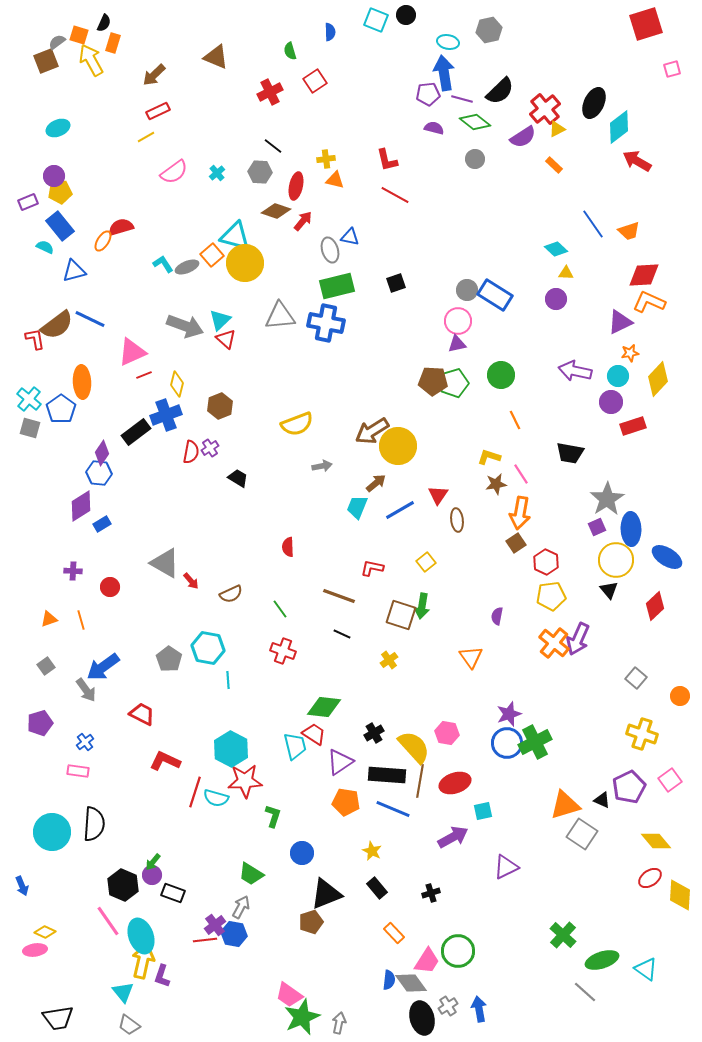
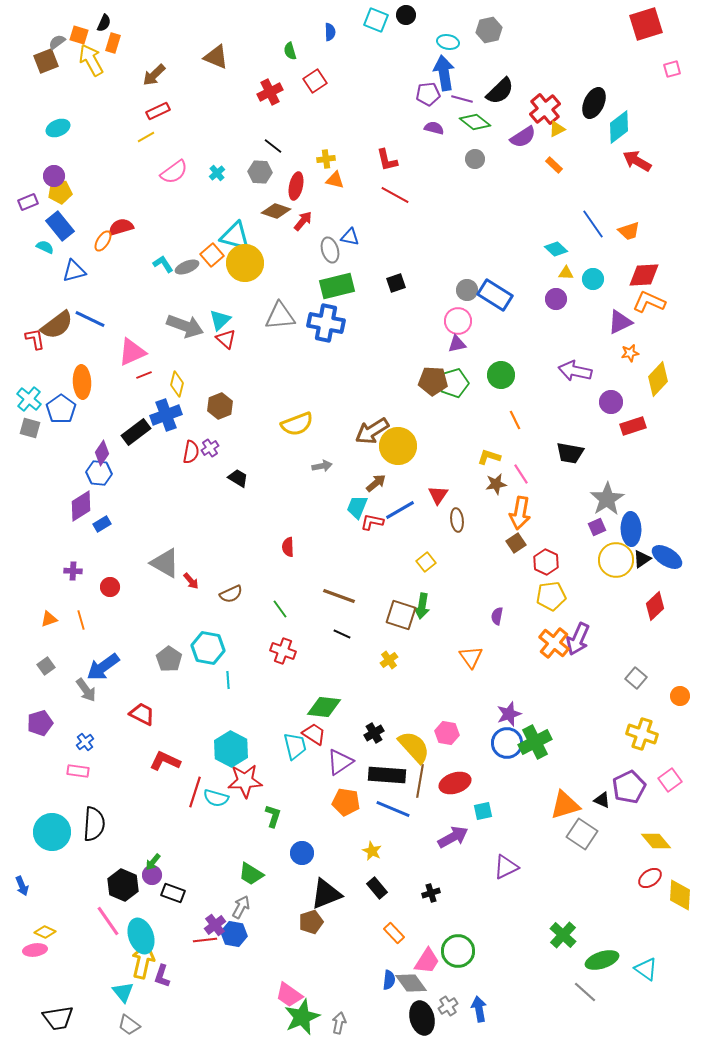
cyan circle at (618, 376): moved 25 px left, 97 px up
red L-shape at (372, 568): moved 46 px up
black triangle at (609, 590): moved 33 px right, 31 px up; rotated 36 degrees clockwise
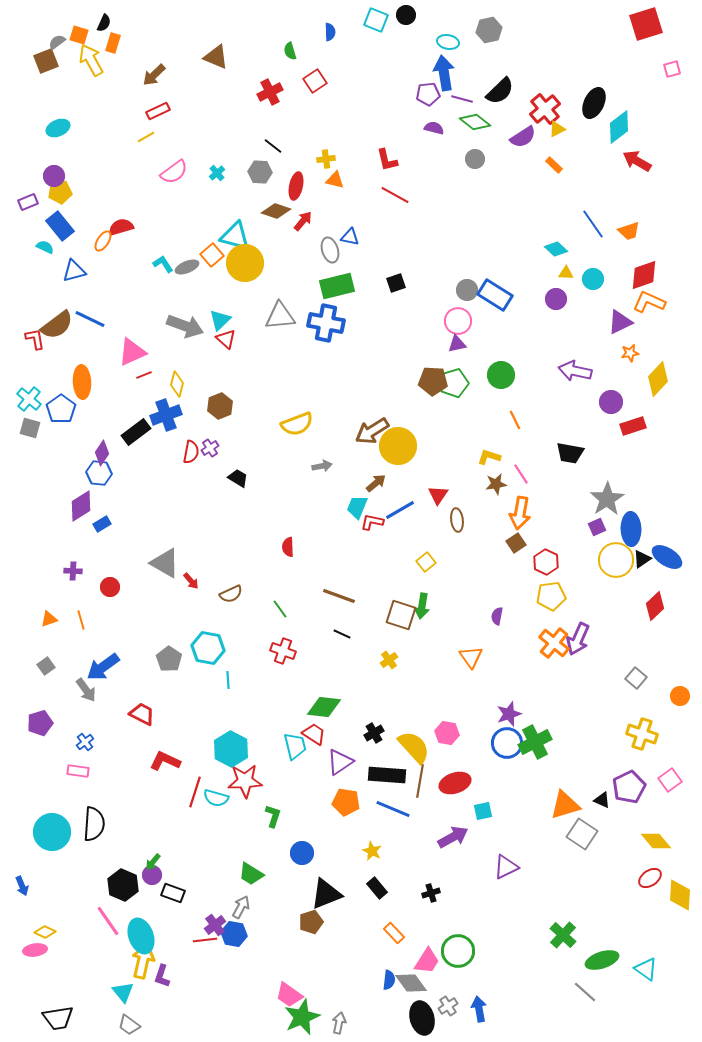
red diamond at (644, 275): rotated 16 degrees counterclockwise
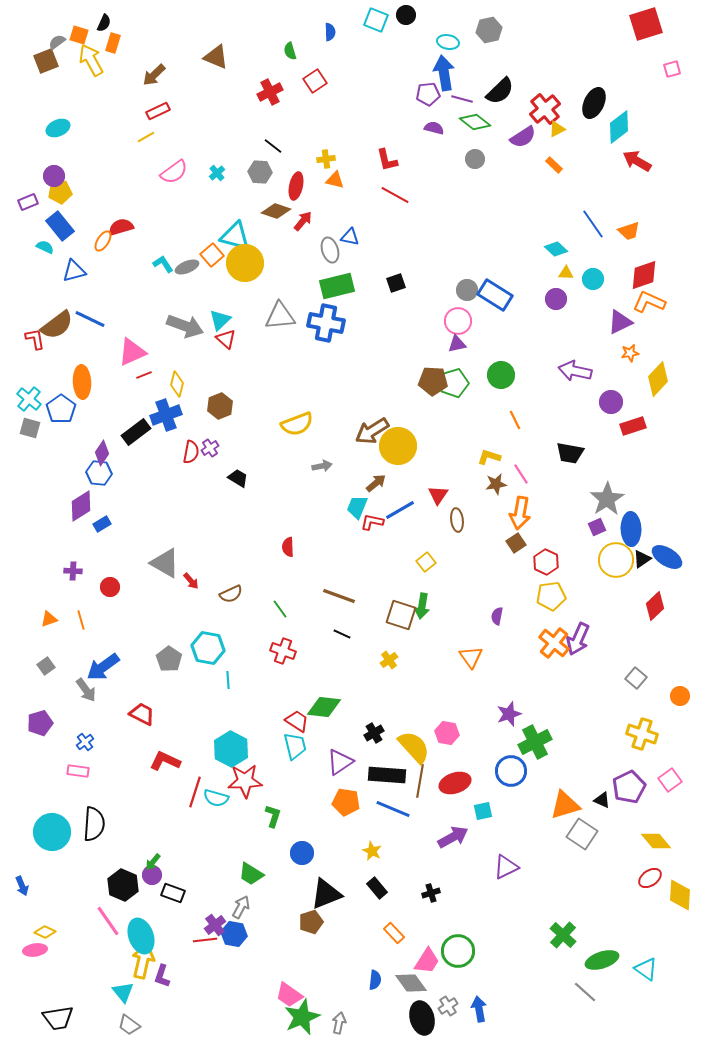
red trapezoid at (314, 734): moved 17 px left, 13 px up
blue circle at (507, 743): moved 4 px right, 28 px down
blue semicircle at (389, 980): moved 14 px left
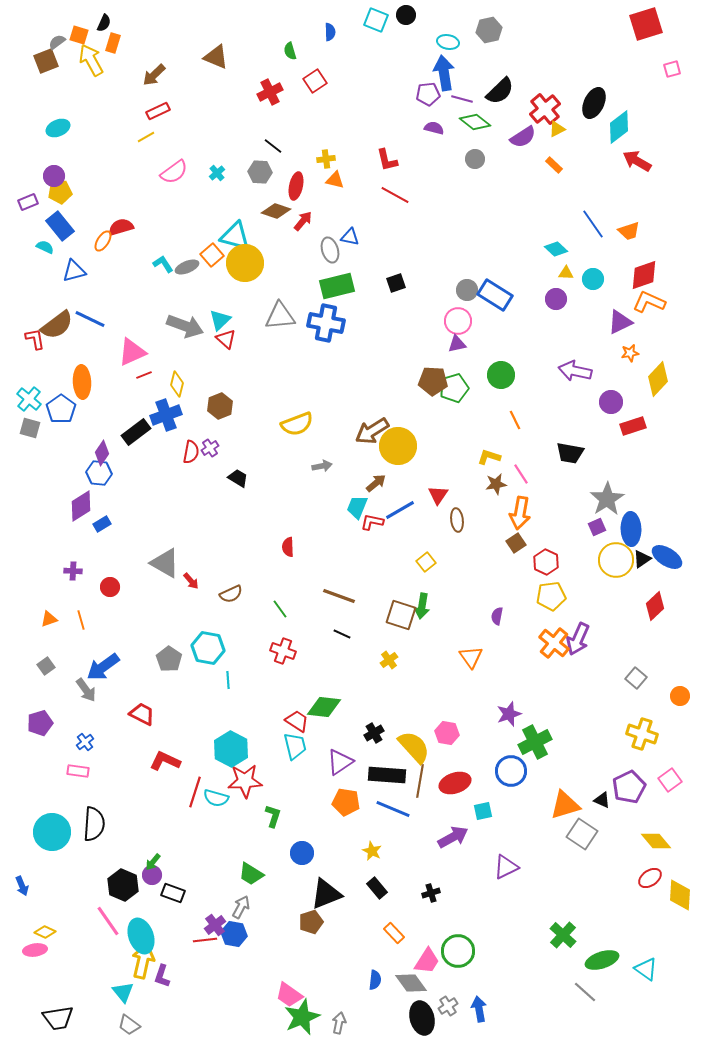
green pentagon at (454, 383): moved 5 px down
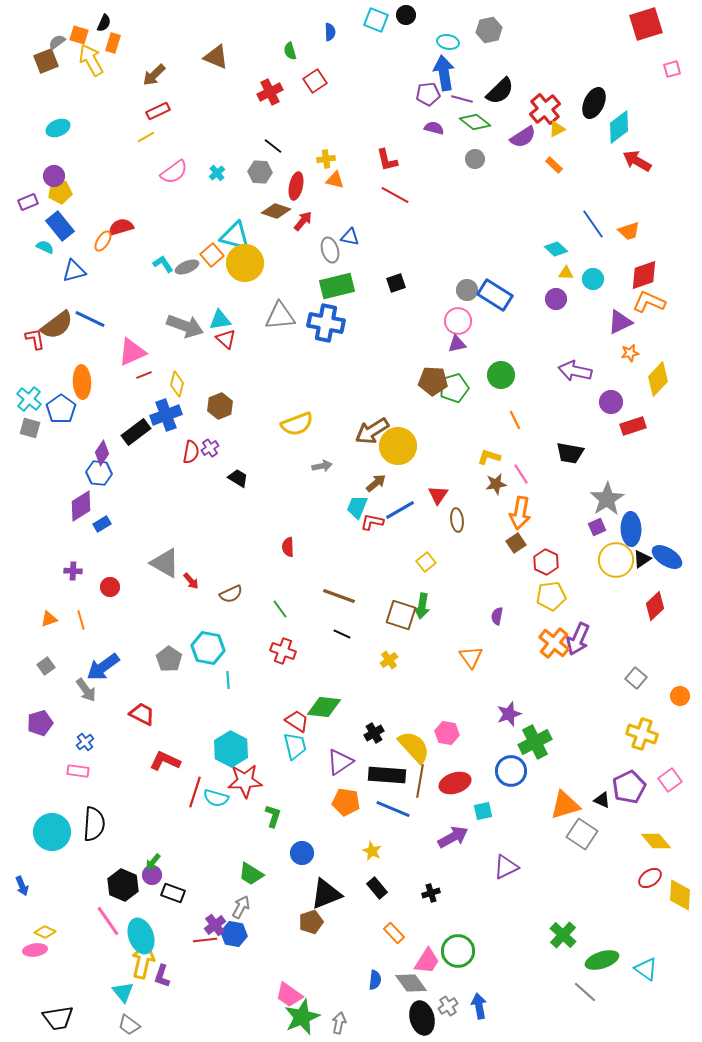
cyan triangle at (220, 320): rotated 35 degrees clockwise
blue arrow at (479, 1009): moved 3 px up
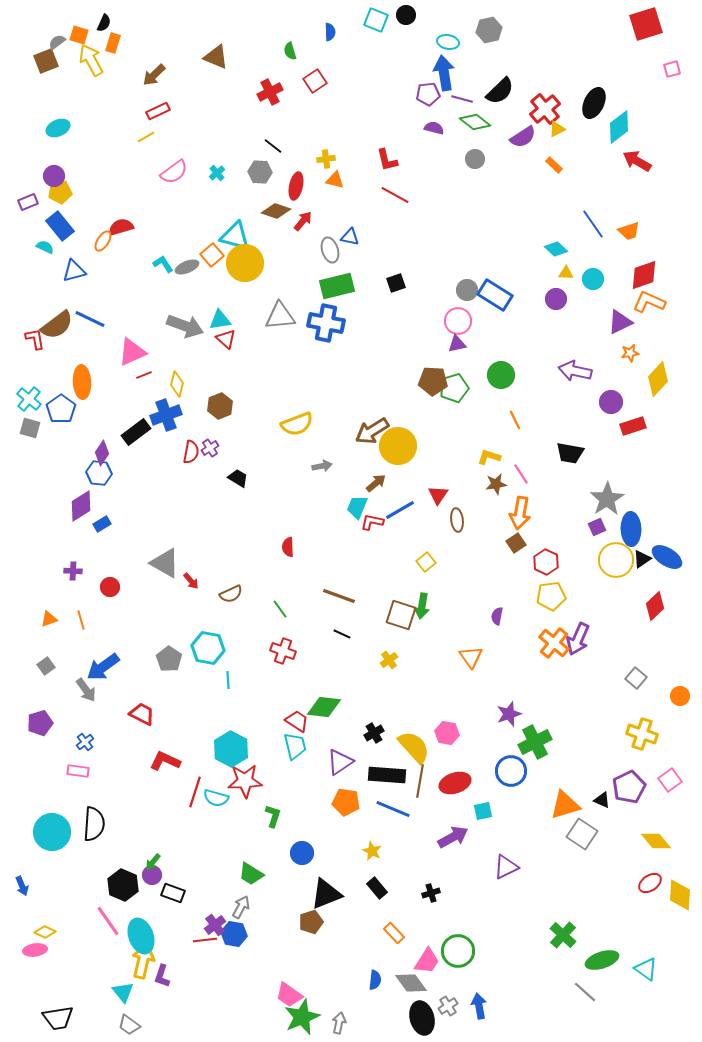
red ellipse at (650, 878): moved 5 px down
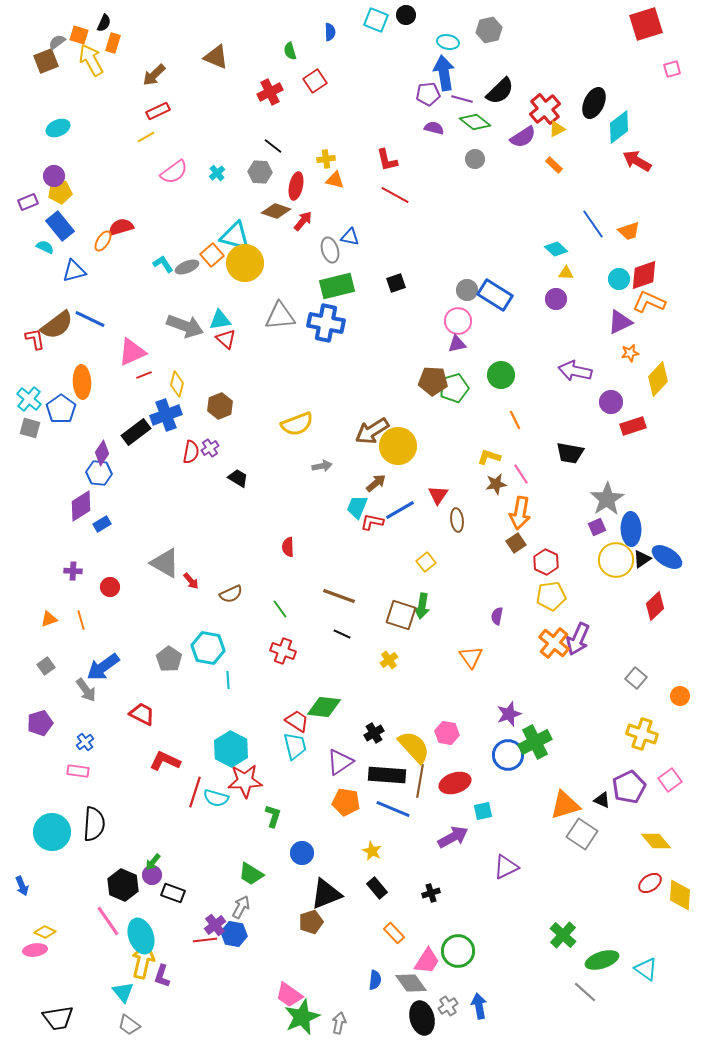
cyan circle at (593, 279): moved 26 px right
blue circle at (511, 771): moved 3 px left, 16 px up
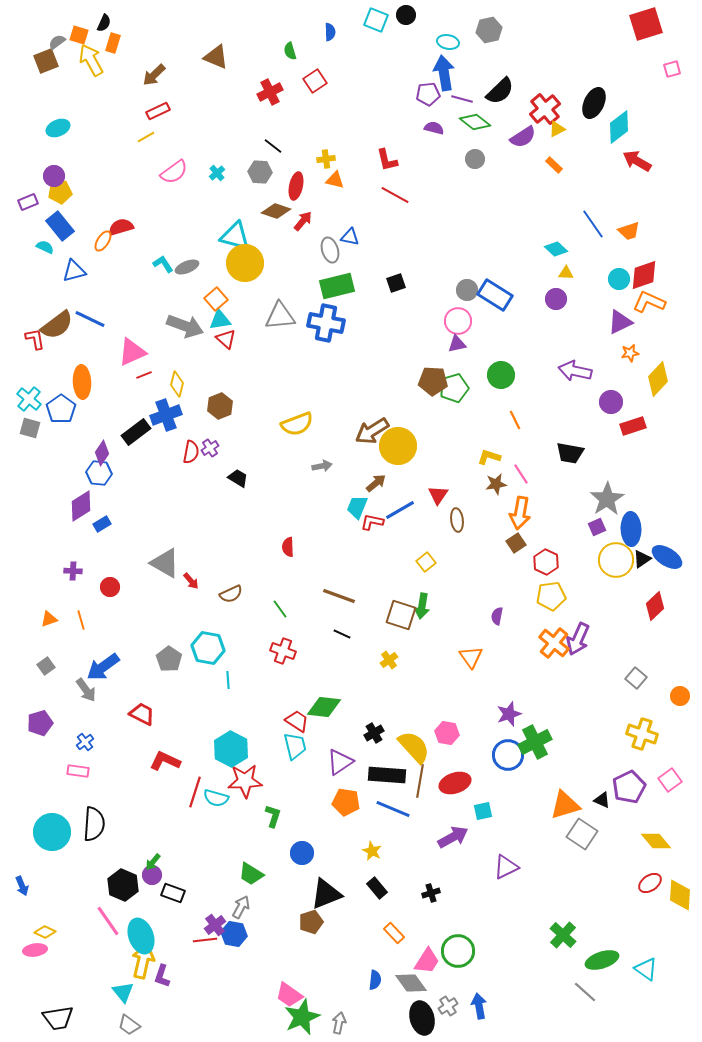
orange square at (212, 255): moved 4 px right, 44 px down
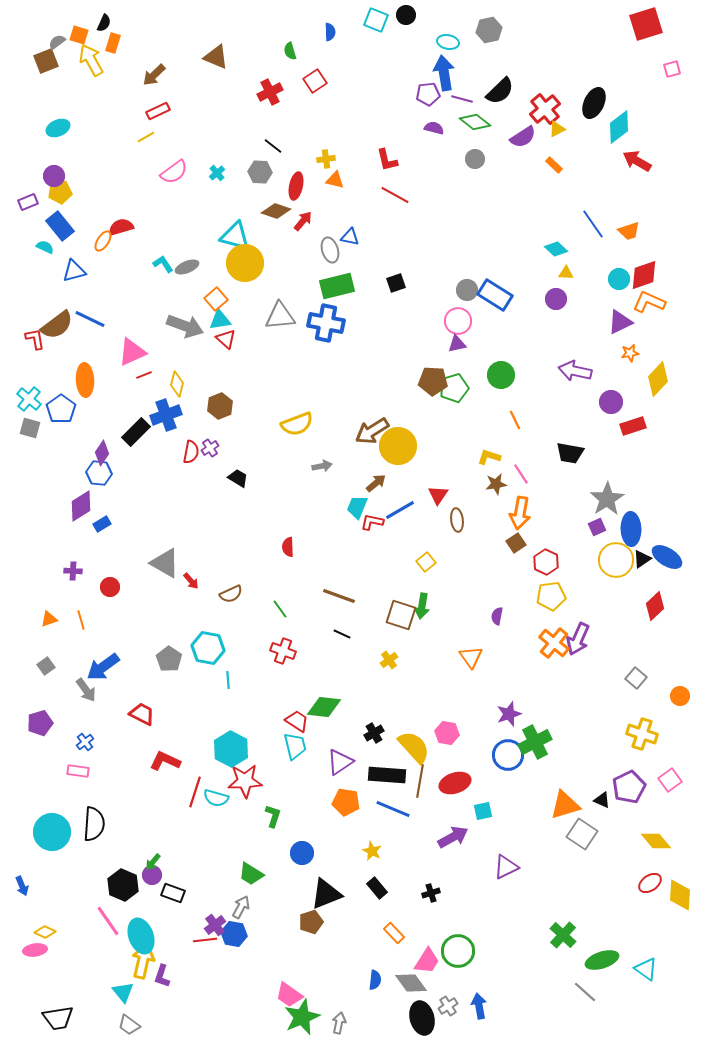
orange ellipse at (82, 382): moved 3 px right, 2 px up
black rectangle at (136, 432): rotated 8 degrees counterclockwise
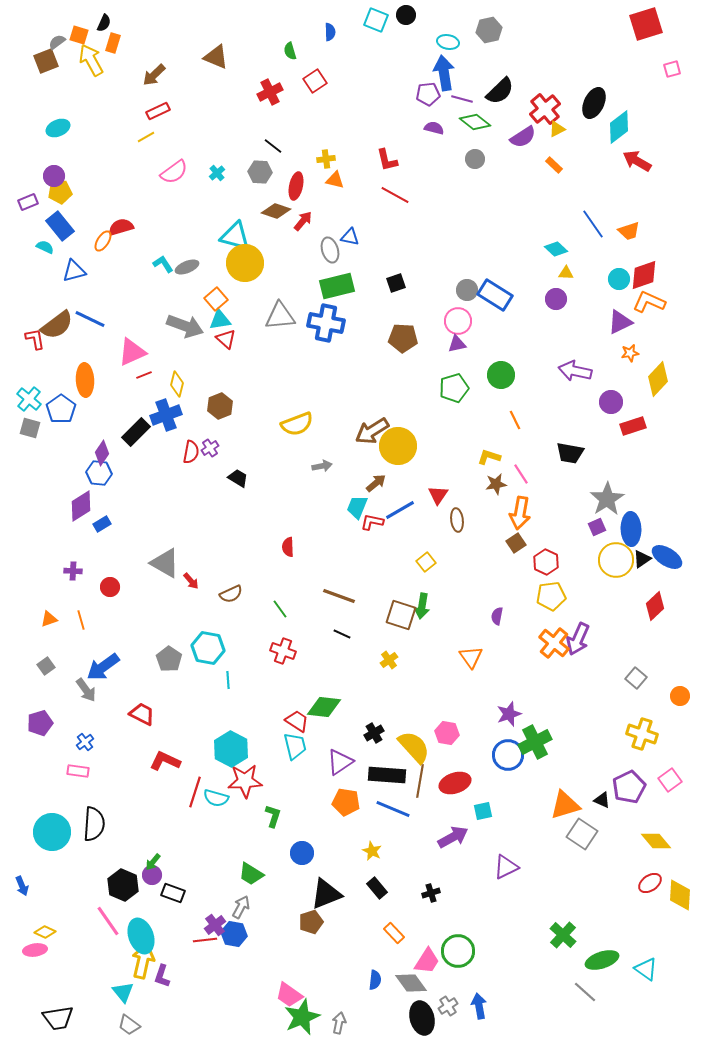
brown pentagon at (433, 381): moved 30 px left, 43 px up
